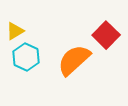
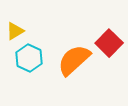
red square: moved 3 px right, 8 px down
cyan hexagon: moved 3 px right, 1 px down
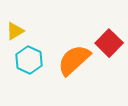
cyan hexagon: moved 2 px down
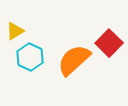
cyan hexagon: moved 1 px right, 3 px up
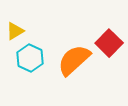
cyan hexagon: moved 1 px down
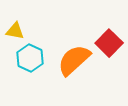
yellow triangle: rotated 42 degrees clockwise
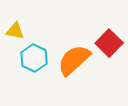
cyan hexagon: moved 4 px right
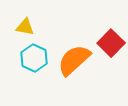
yellow triangle: moved 10 px right, 4 px up
red square: moved 2 px right
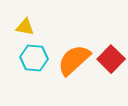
red square: moved 16 px down
cyan hexagon: rotated 20 degrees counterclockwise
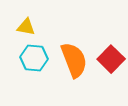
yellow triangle: moved 1 px right
orange semicircle: rotated 111 degrees clockwise
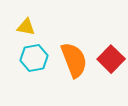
cyan hexagon: rotated 16 degrees counterclockwise
